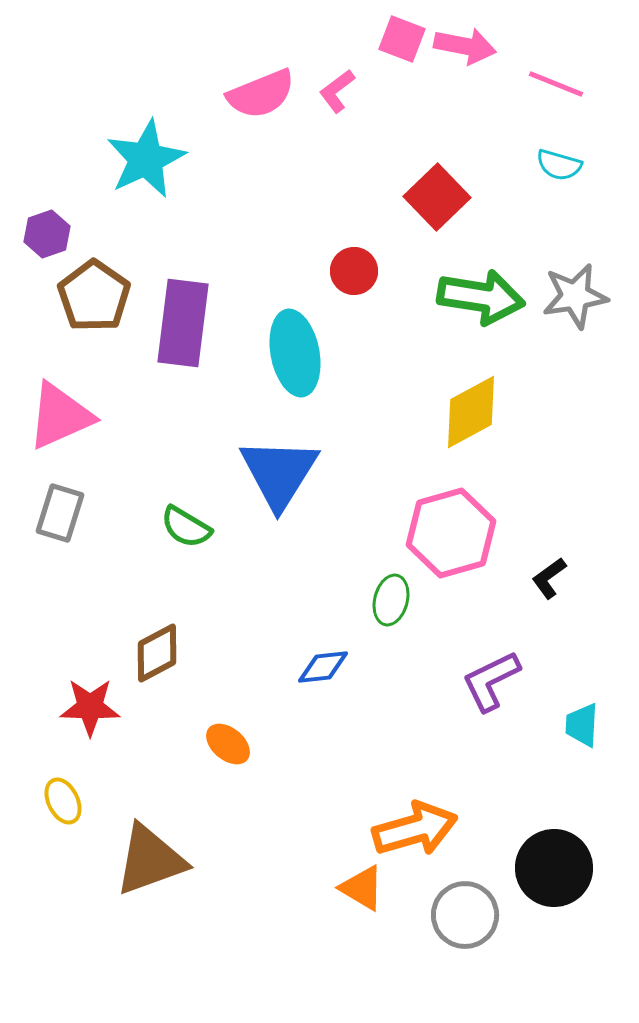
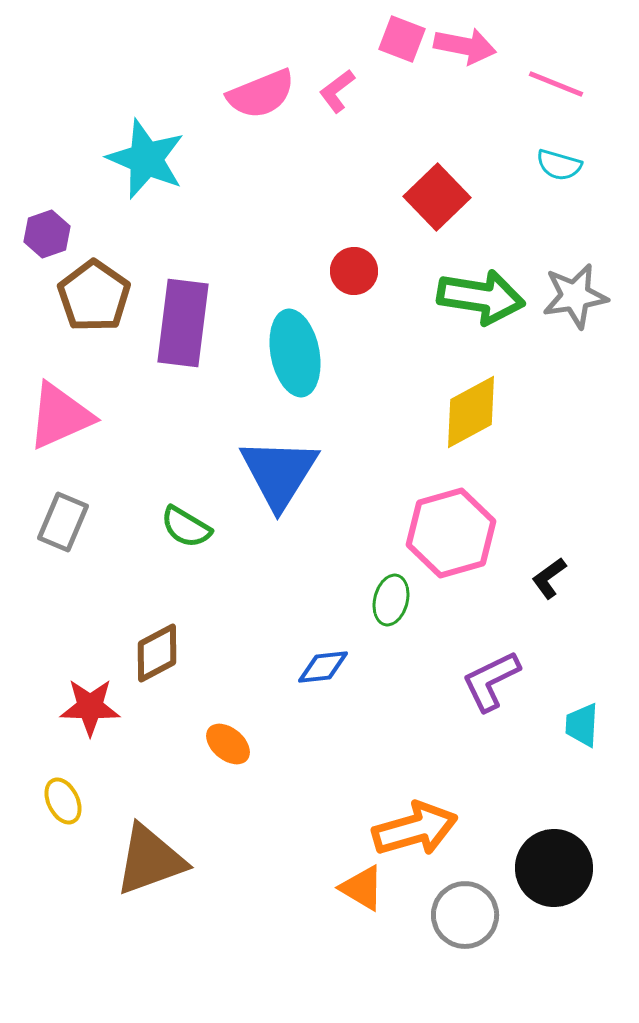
cyan star: rotated 24 degrees counterclockwise
gray rectangle: moved 3 px right, 9 px down; rotated 6 degrees clockwise
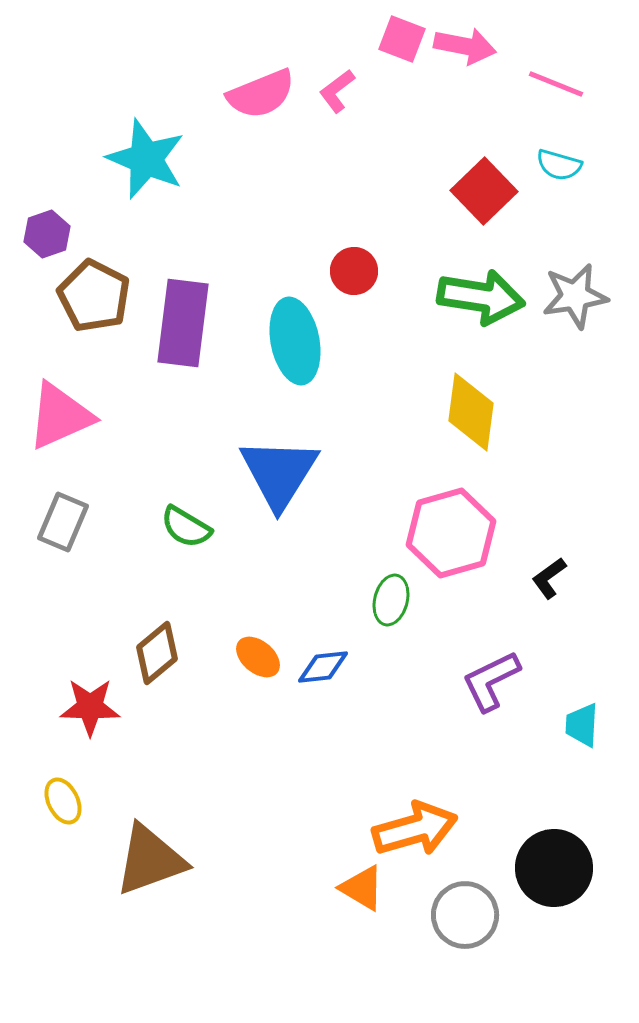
red square: moved 47 px right, 6 px up
brown pentagon: rotated 8 degrees counterclockwise
cyan ellipse: moved 12 px up
yellow diamond: rotated 54 degrees counterclockwise
brown diamond: rotated 12 degrees counterclockwise
orange ellipse: moved 30 px right, 87 px up
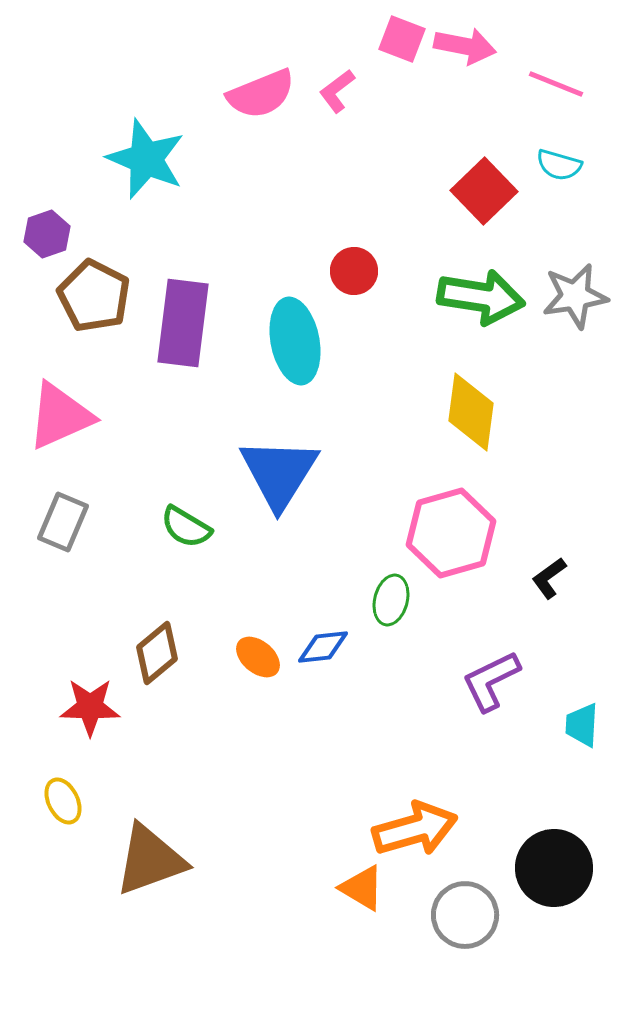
blue diamond: moved 20 px up
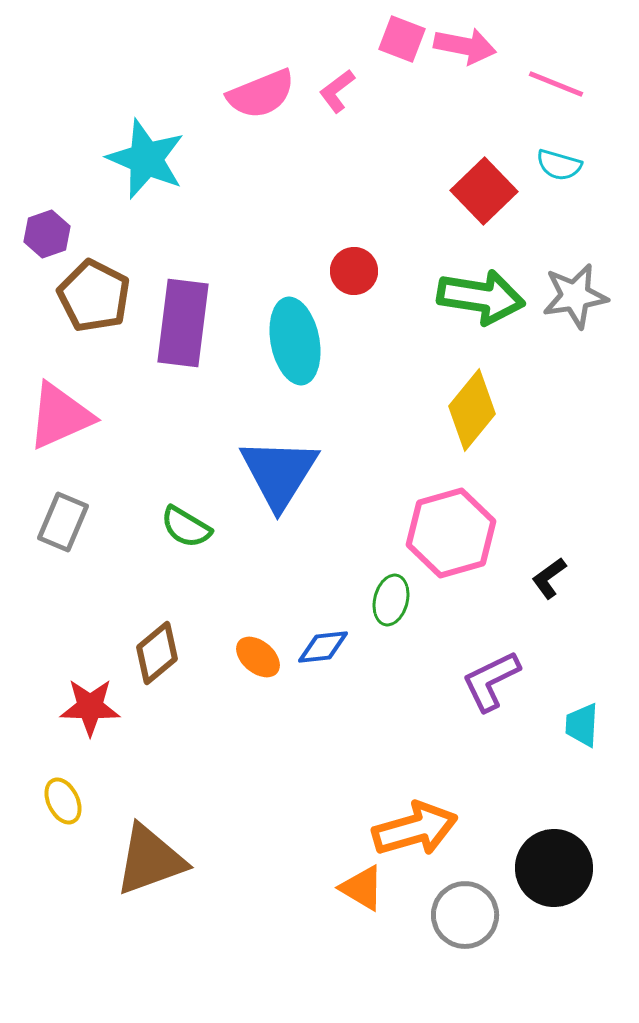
yellow diamond: moved 1 px right, 2 px up; rotated 32 degrees clockwise
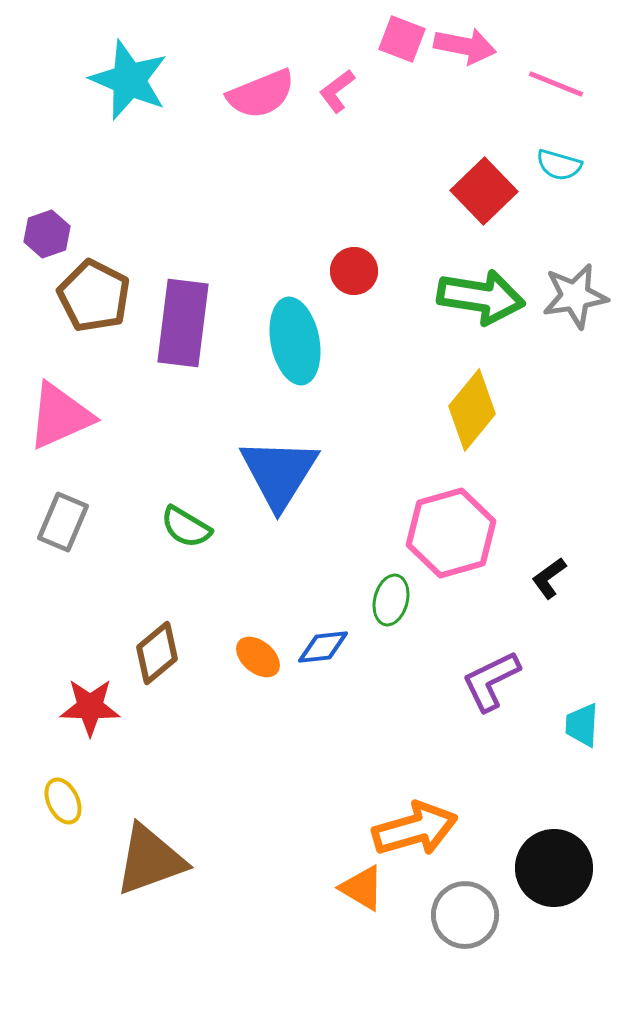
cyan star: moved 17 px left, 79 px up
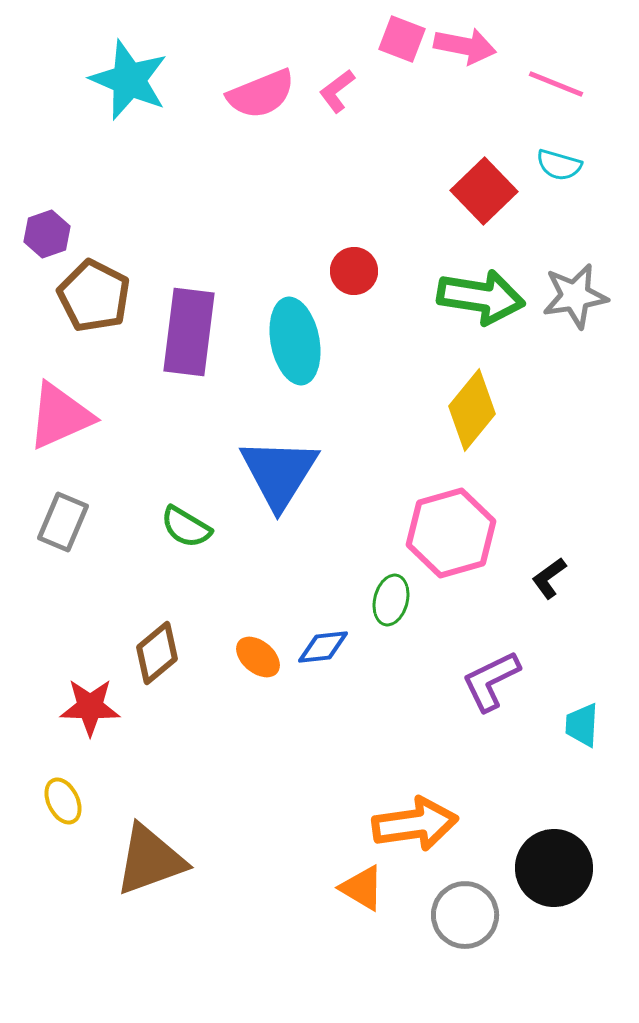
purple rectangle: moved 6 px right, 9 px down
orange arrow: moved 5 px up; rotated 8 degrees clockwise
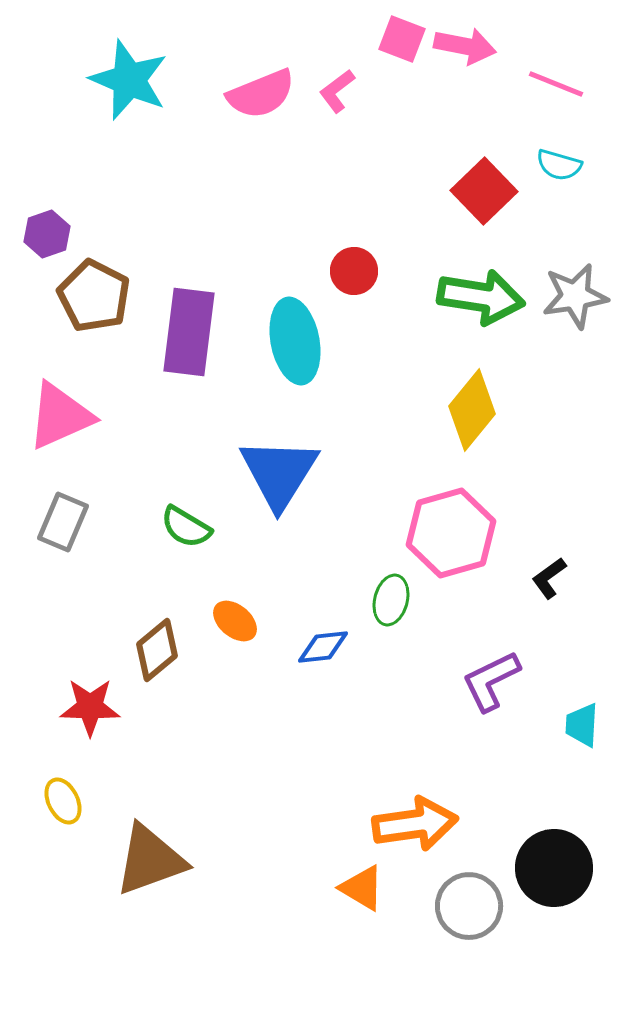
brown diamond: moved 3 px up
orange ellipse: moved 23 px left, 36 px up
gray circle: moved 4 px right, 9 px up
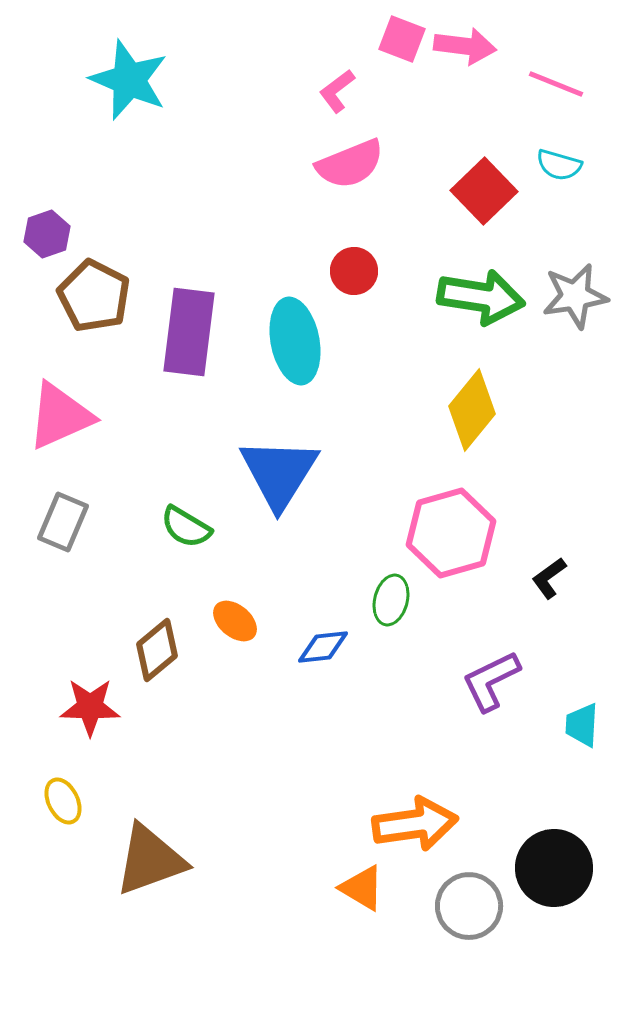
pink arrow: rotated 4 degrees counterclockwise
pink semicircle: moved 89 px right, 70 px down
